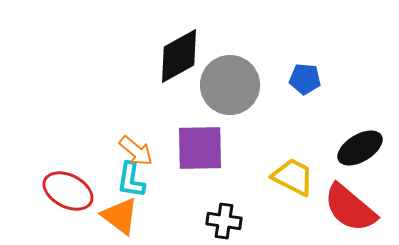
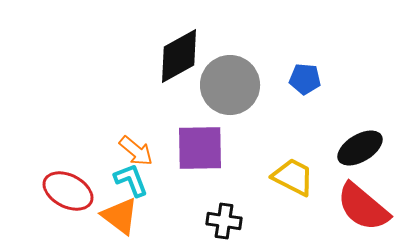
cyan L-shape: rotated 150 degrees clockwise
red semicircle: moved 13 px right, 1 px up
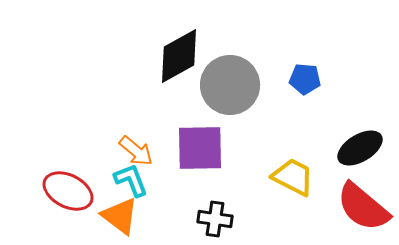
black cross: moved 9 px left, 2 px up
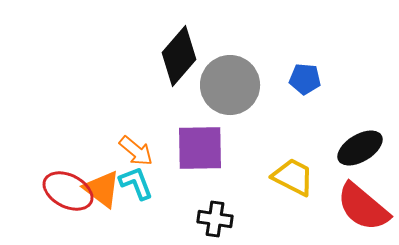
black diamond: rotated 20 degrees counterclockwise
cyan L-shape: moved 5 px right, 3 px down
orange triangle: moved 18 px left, 27 px up
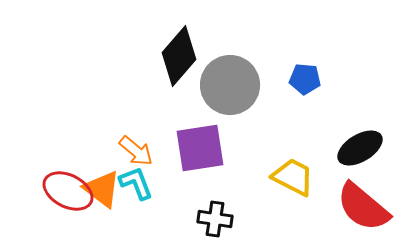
purple square: rotated 8 degrees counterclockwise
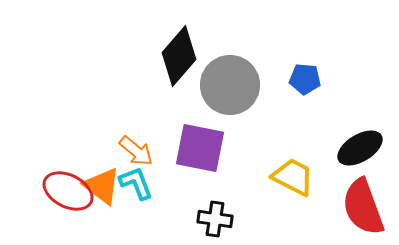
purple square: rotated 20 degrees clockwise
orange triangle: moved 3 px up
red semicircle: rotated 30 degrees clockwise
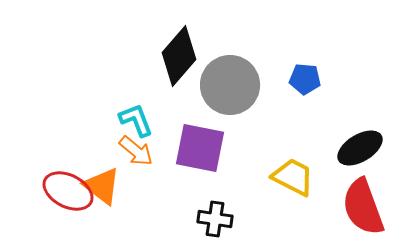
cyan L-shape: moved 63 px up
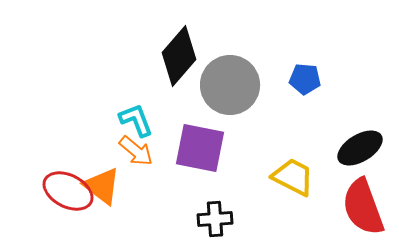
black cross: rotated 12 degrees counterclockwise
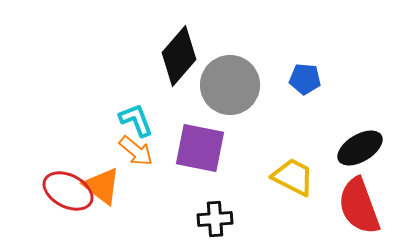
red semicircle: moved 4 px left, 1 px up
